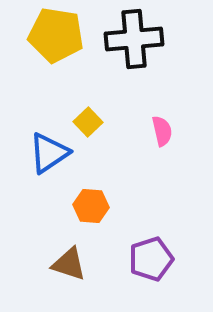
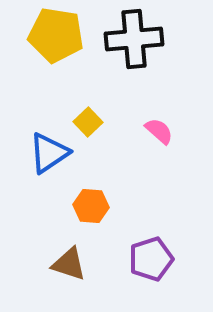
pink semicircle: moved 3 px left; rotated 36 degrees counterclockwise
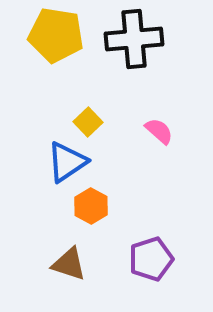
blue triangle: moved 18 px right, 9 px down
orange hexagon: rotated 24 degrees clockwise
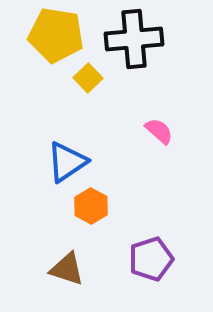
yellow square: moved 44 px up
brown triangle: moved 2 px left, 5 px down
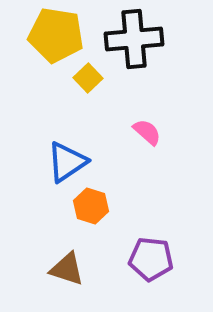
pink semicircle: moved 12 px left, 1 px down
orange hexagon: rotated 12 degrees counterclockwise
purple pentagon: rotated 24 degrees clockwise
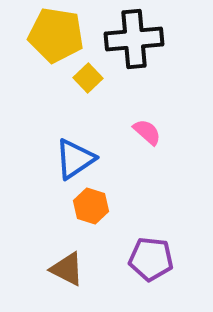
blue triangle: moved 8 px right, 3 px up
brown triangle: rotated 9 degrees clockwise
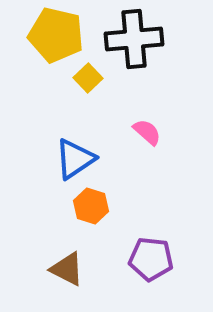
yellow pentagon: rotated 4 degrees clockwise
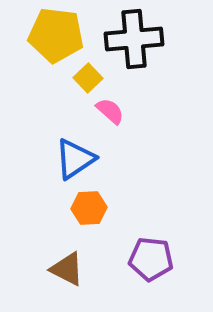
yellow pentagon: rotated 6 degrees counterclockwise
pink semicircle: moved 37 px left, 21 px up
orange hexagon: moved 2 px left, 2 px down; rotated 20 degrees counterclockwise
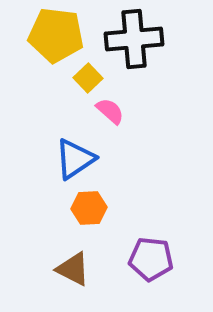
brown triangle: moved 6 px right
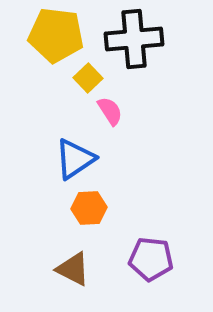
pink semicircle: rotated 16 degrees clockwise
